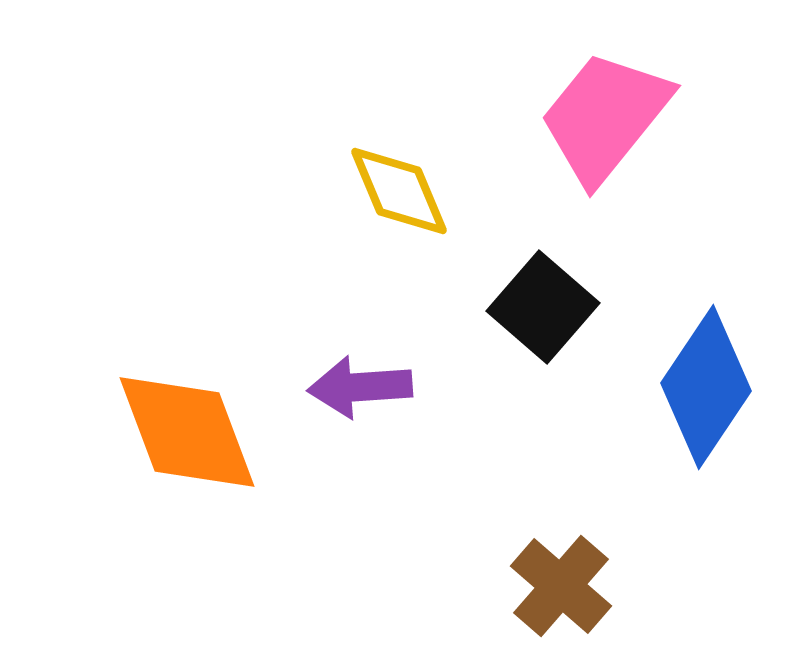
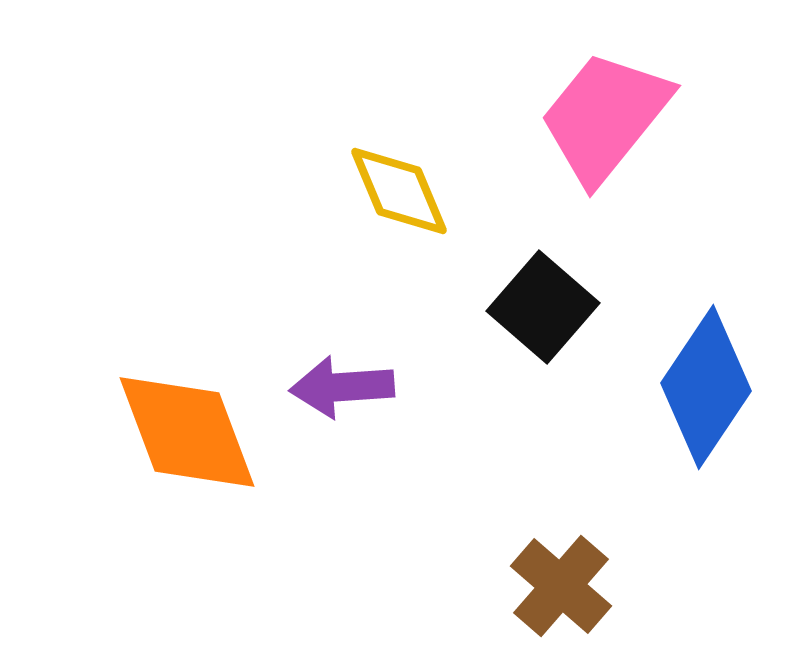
purple arrow: moved 18 px left
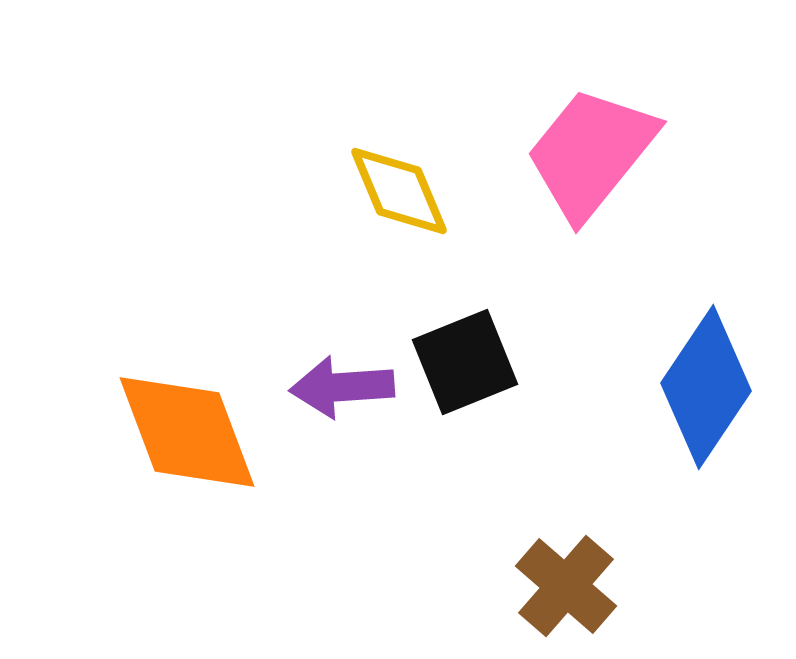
pink trapezoid: moved 14 px left, 36 px down
black square: moved 78 px left, 55 px down; rotated 27 degrees clockwise
brown cross: moved 5 px right
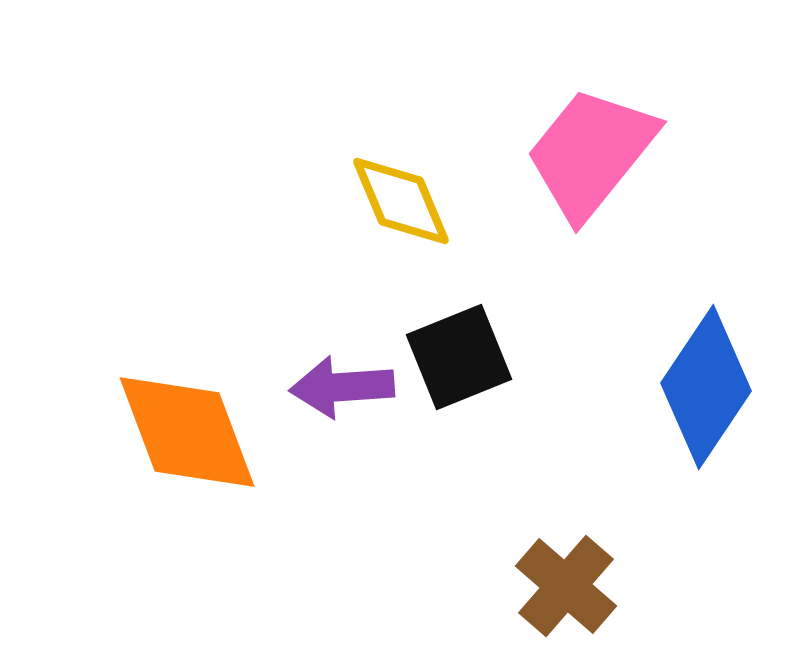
yellow diamond: moved 2 px right, 10 px down
black square: moved 6 px left, 5 px up
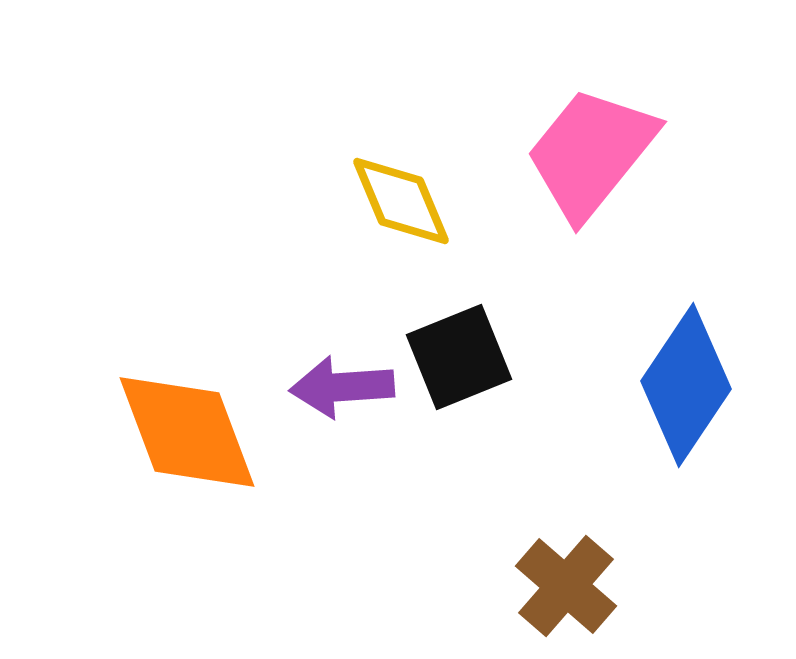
blue diamond: moved 20 px left, 2 px up
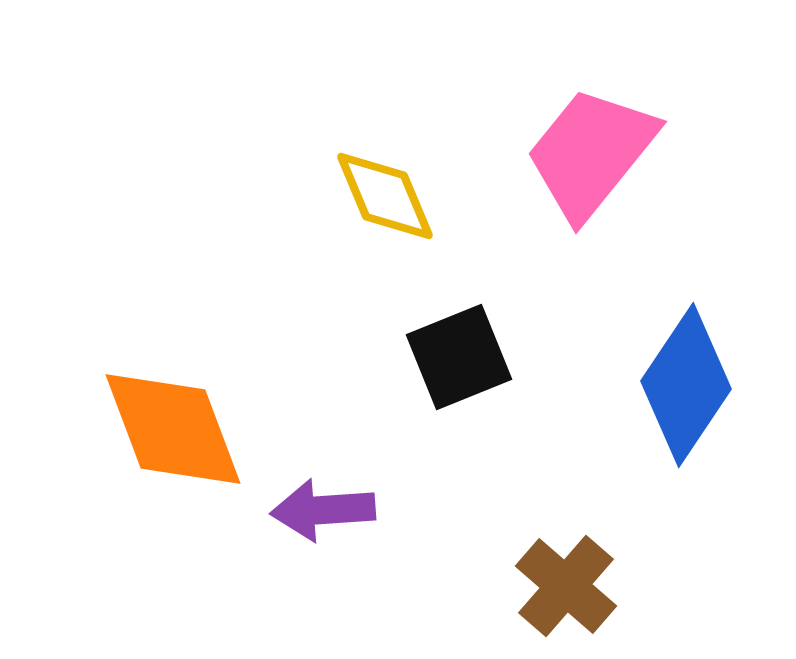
yellow diamond: moved 16 px left, 5 px up
purple arrow: moved 19 px left, 123 px down
orange diamond: moved 14 px left, 3 px up
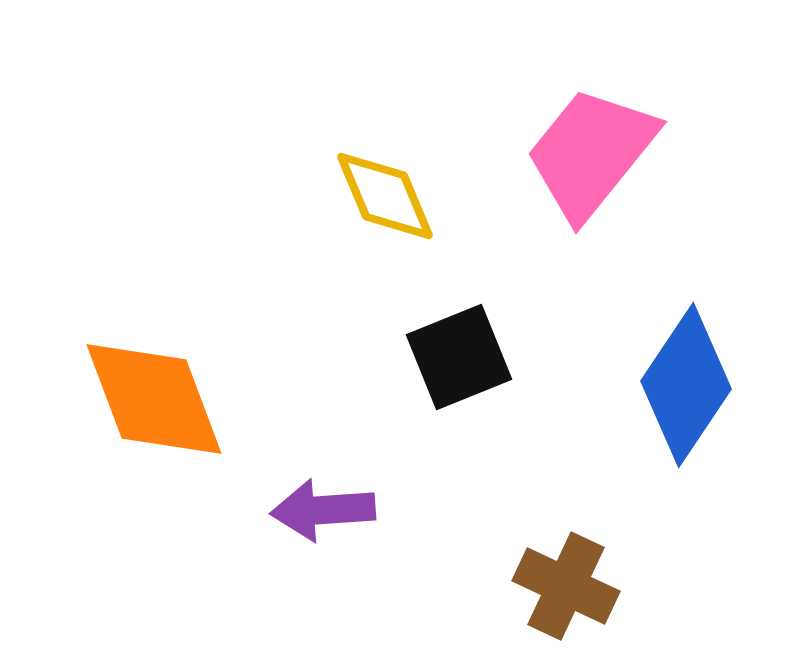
orange diamond: moved 19 px left, 30 px up
brown cross: rotated 16 degrees counterclockwise
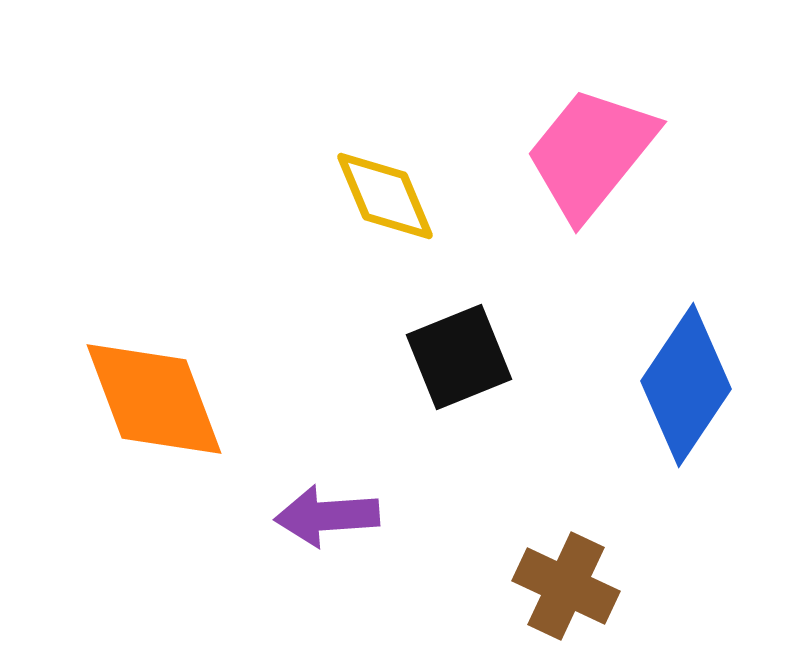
purple arrow: moved 4 px right, 6 px down
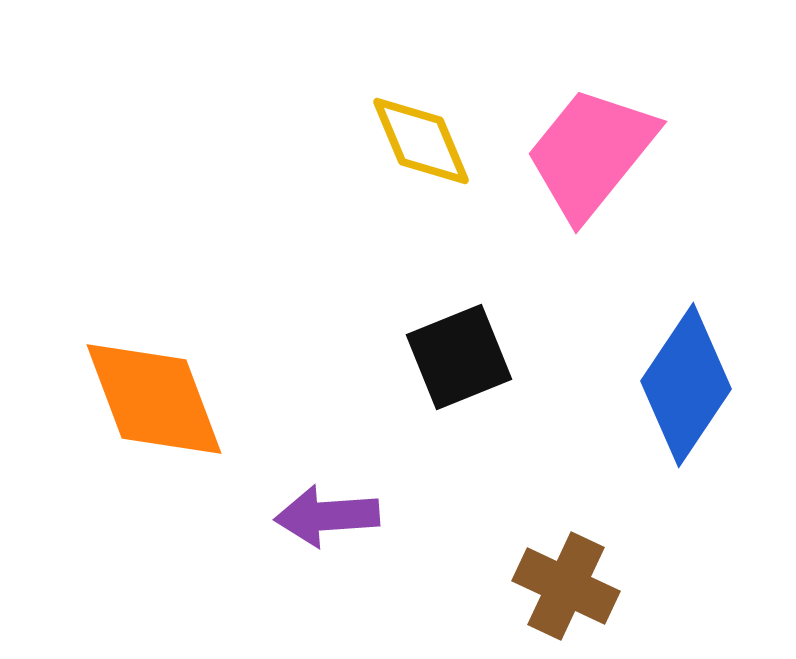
yellow diamond: moved 36 px right, 55 px up
